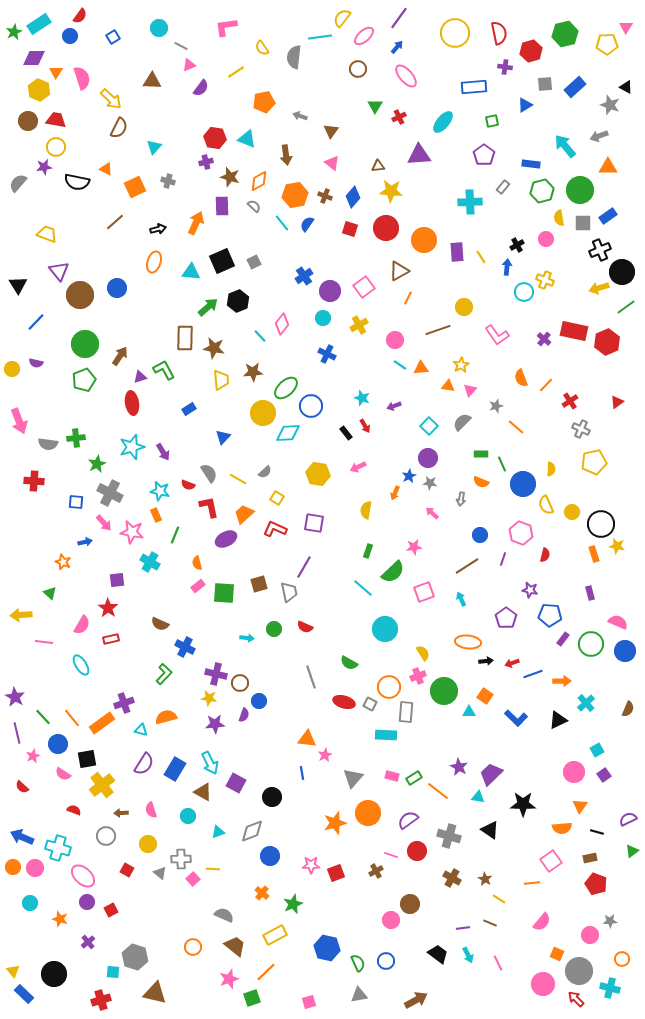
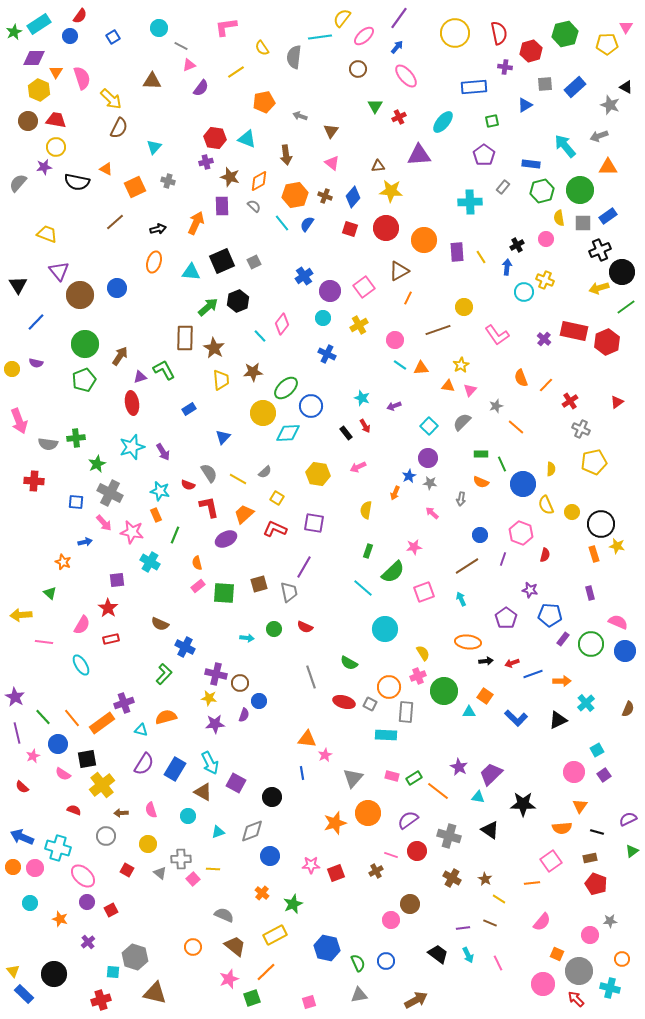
brown star at (214, 348): rotated 20 degrees clockwise
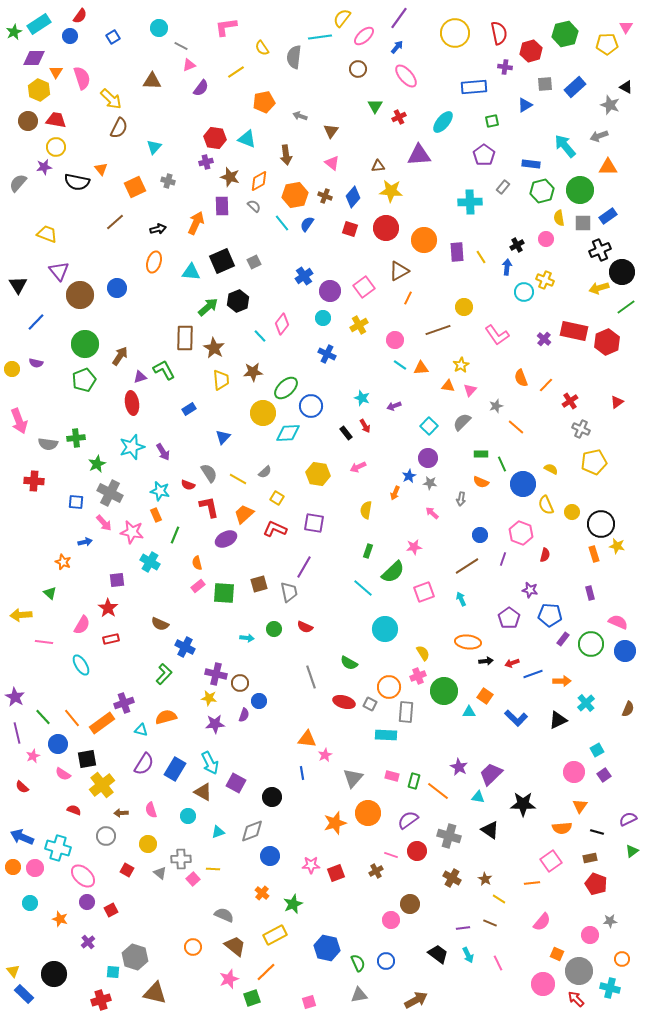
orange triangle at (106, 169): moved 5 px left; rotated 24 degrees clockwise
yellow semicircle at (551, 469): rotated 64 degrees counterclockwise
purple pentagon at (506, 618): moved 3 px right
green rectangle at (414, 778): moved 3 px down; rotated 42 degrees counterclockwise
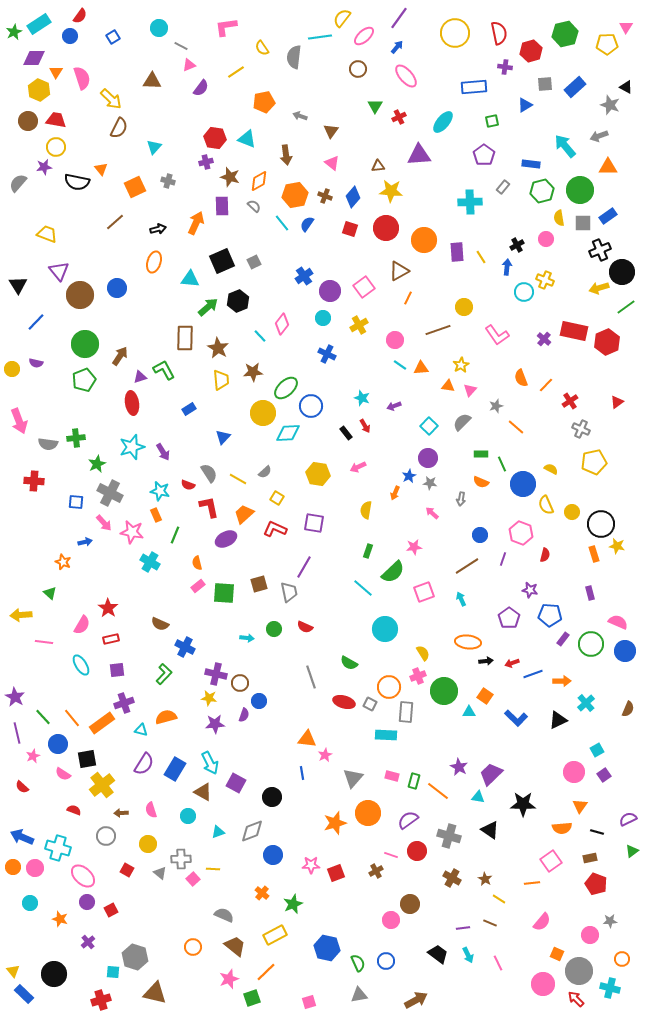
cyan triangle at (191, 272): moved 1 px left, 7 px down
brown star at (214, 348): moved 4 px right
purple square at (117, 580): moved 90 px down
blue circle at (270, 856): moved 3 px right, 1 px up
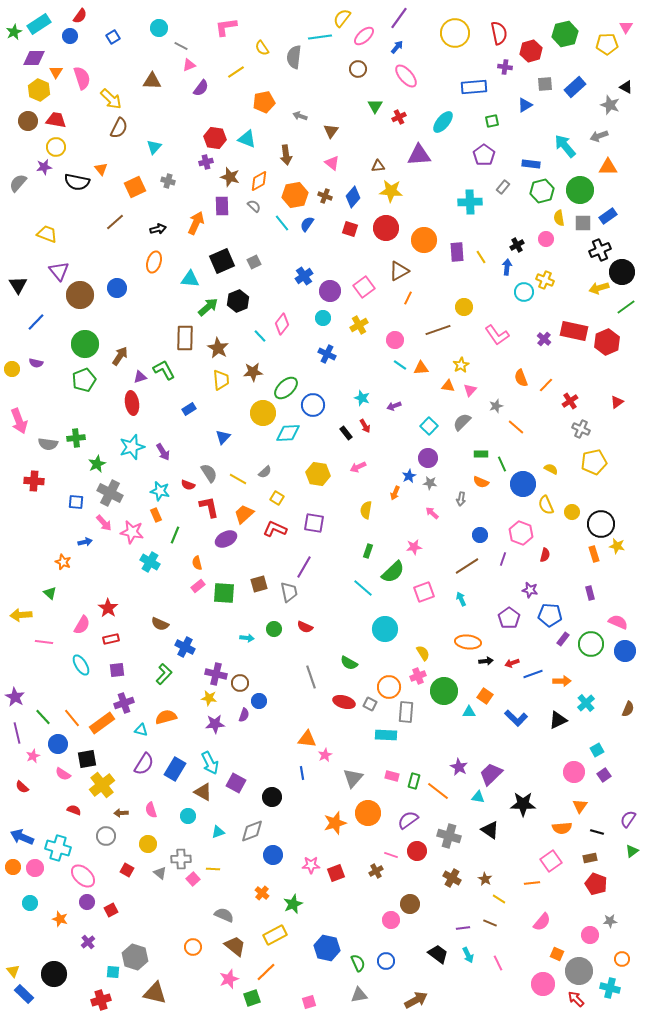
blue circle at (311, 406): moved 2 px right, 1 px up
purple semicircle at (628, 819): rotated 30 degrees counterclockwise
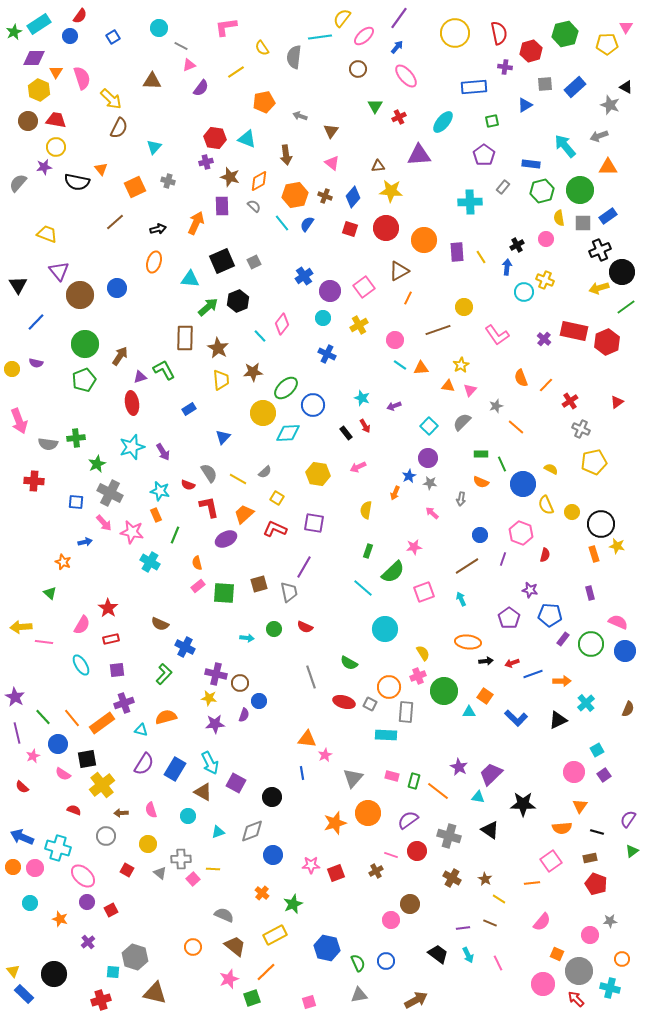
yellow arrow at (21, 615): moved 12 px down
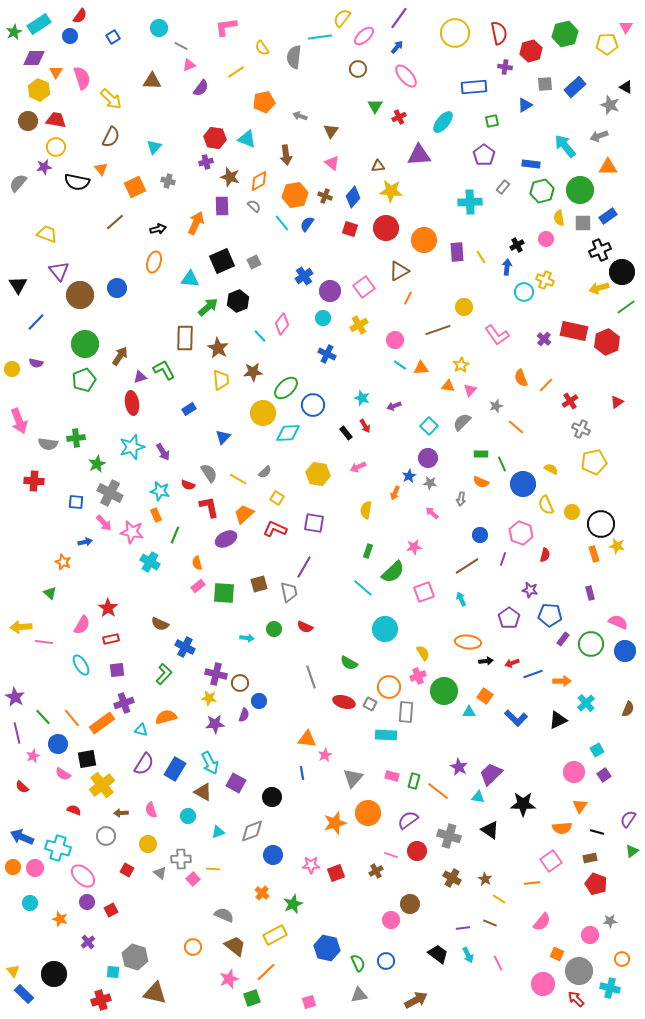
brown semicircle at (119, 128): moved 8 px left, 9 px down
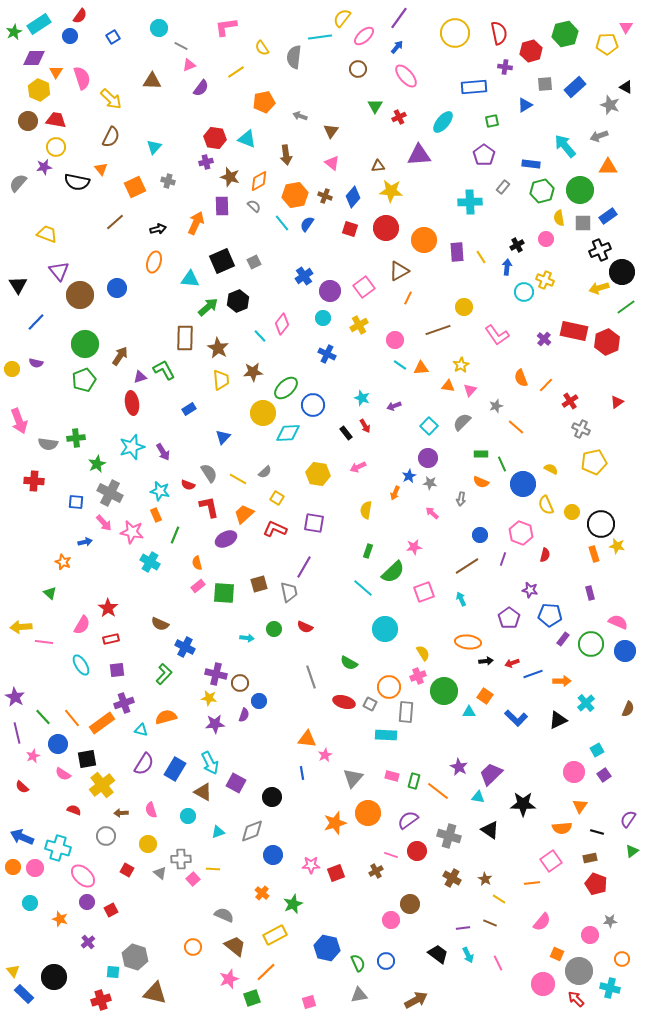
black circle at (54, 974): moved 3 px down
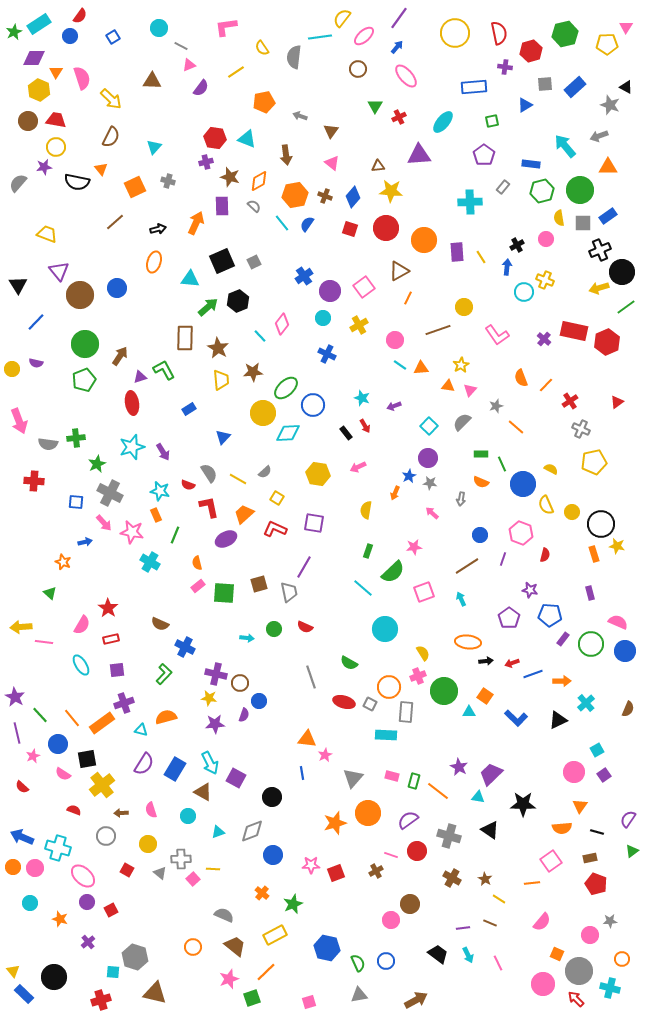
green line at (43, 717): moved 3 px left, 2 px up
purple square at (236, 783): moved 5 px up
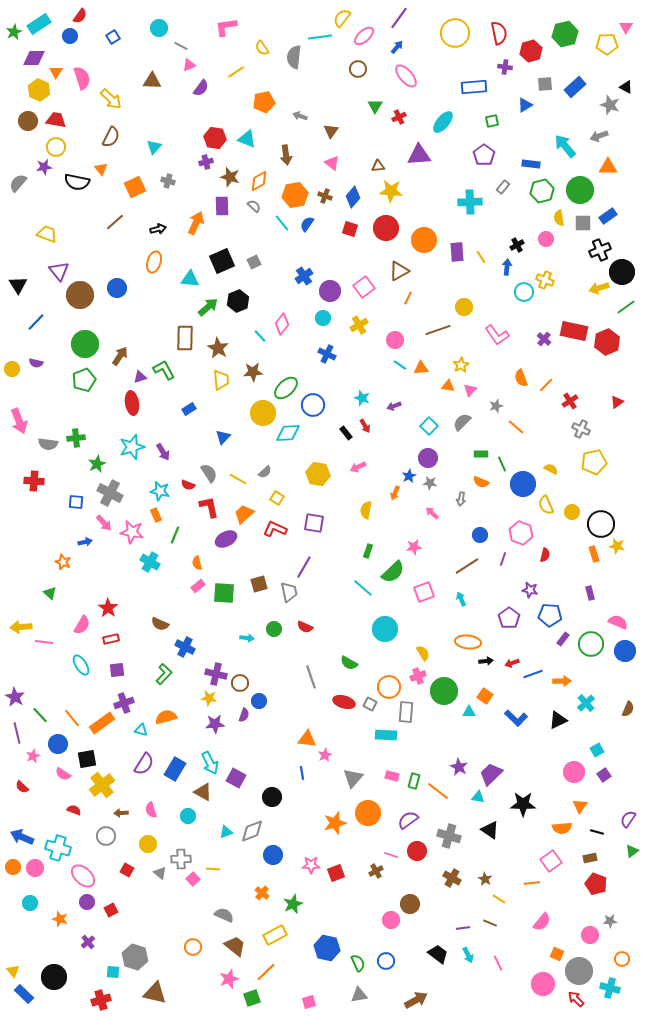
cyan triangle at (218, 832): moved 8 px right
